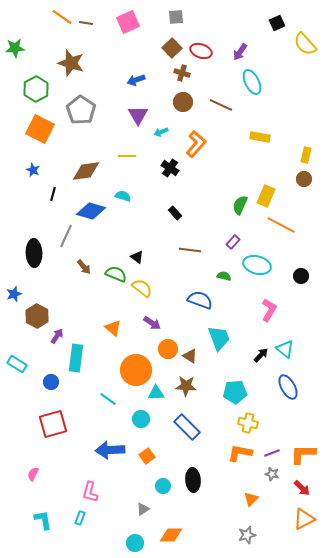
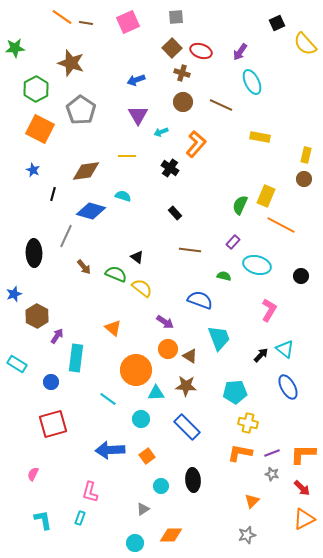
purple arrow at (152, 323): moved 13 px right, 1 px up
cyan circle at (163, 486): moved 2 px left
orange triangle at (251, 499): moved 1 px right, 2 px down
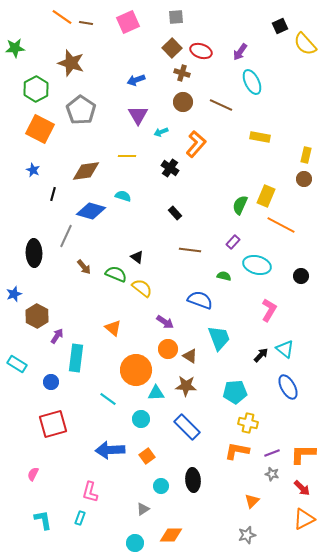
black square at (277, 23): moved 3 px right, 3 px down
orange L-shape at (240, 453): moved 3 px left, 2 px up
